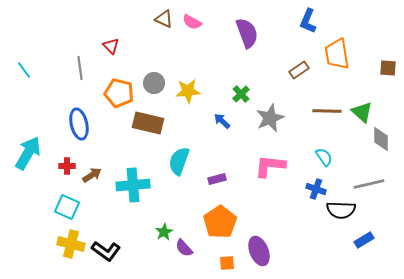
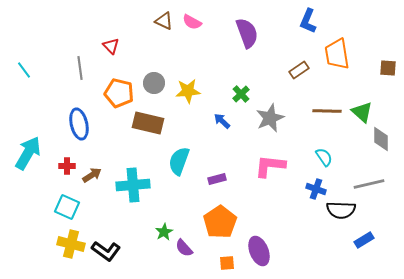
brown triangle at (164, 19): moved 2 px down
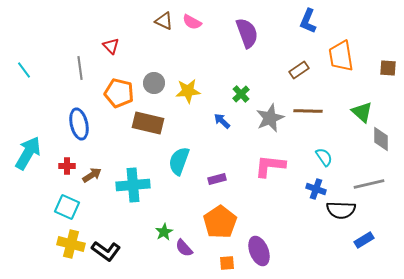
orange trapezoid at (337, 54): moved 4 px right, 2 px down
brown line at (327, 111): moved 19 px left
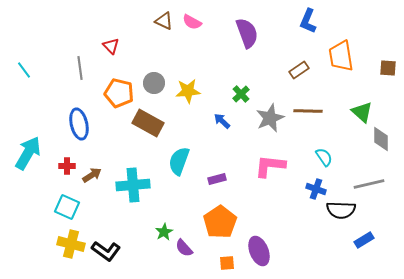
brown rectangle at (148, 123): rotated 16 degrees clockwise
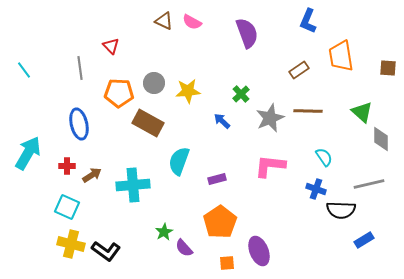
orange pentagon at (119, 93): rotated 12 degrees counterclockwise
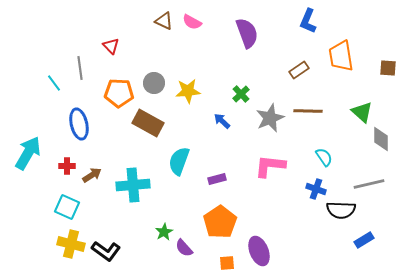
cyan line at (24, 70): moved 30 px right, 13 px down
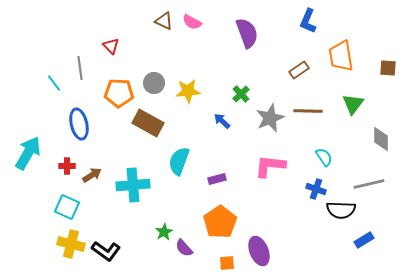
green triangle at (362, 112): moved 9 px left, 8 px up; rotated 25 degrees clockwise
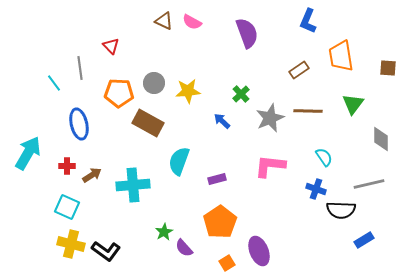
orange square at (227, 263): rotated 28 degrees counterclockwise
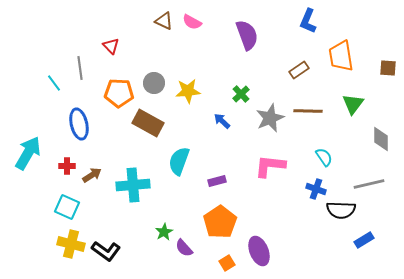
purple semicircle at (247, 33): moved 2 px down
purple rectangle at (217, 179): moved 2 px down
